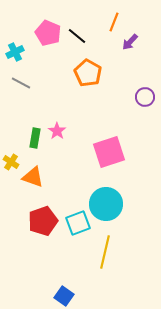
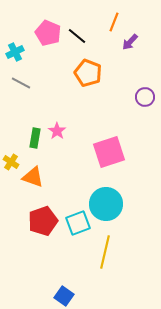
orange pentagon: rotated 8 degrees counterclockwise
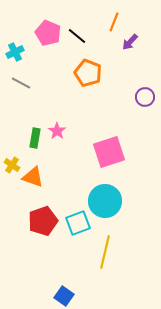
yellow cross: moved 1 px right, 3 px down
cyan circle: moved 1 px left, 3 px up
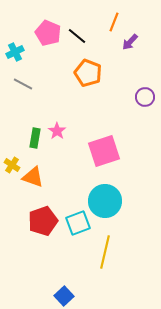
gray line: moved 2 px right, 1 px down
pink square: moved 5 px left, 1 px up
blue square: rotated 12 degrees clockwise
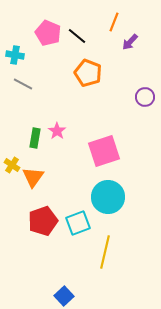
cyan cross: moved 3 px down; rotated 36 degrees clockwise
orange triangle: rotated 45 degrees clockwise
cyan circle: moved 3 px right, 4 px up
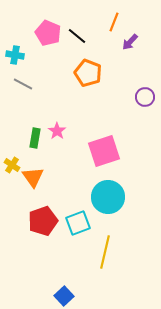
orange triangle: rotated 10 degrees counterclockwise
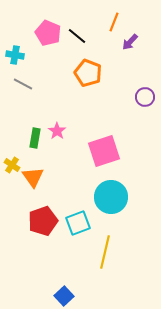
cyan circle: moved 3 px right
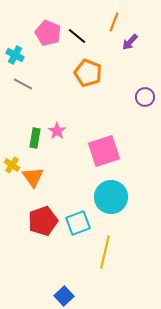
cyan cross: rotated 18 degrees clockwise
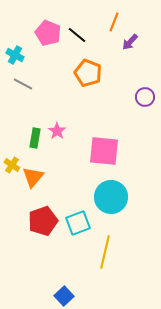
black line: moved 1 px up
pink square: rotated 24 degrees clockwise
orange triangle: rotated 15 degrees clockwise
